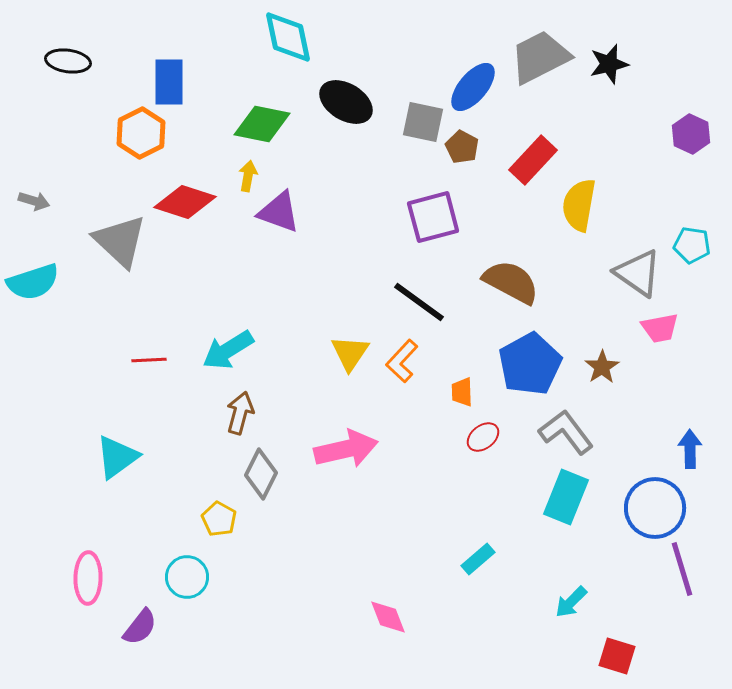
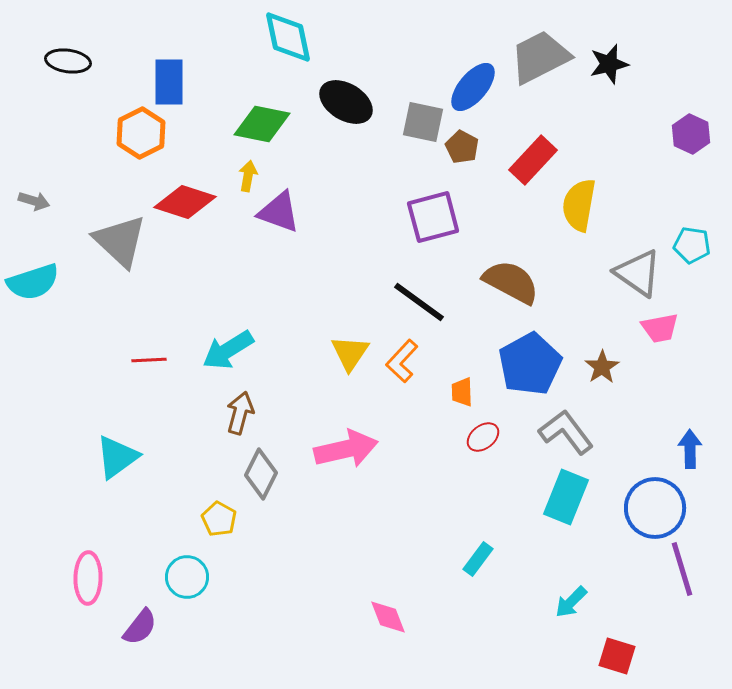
cyan rectangle at (478, 559): rotated 12 degrees counterclockwise
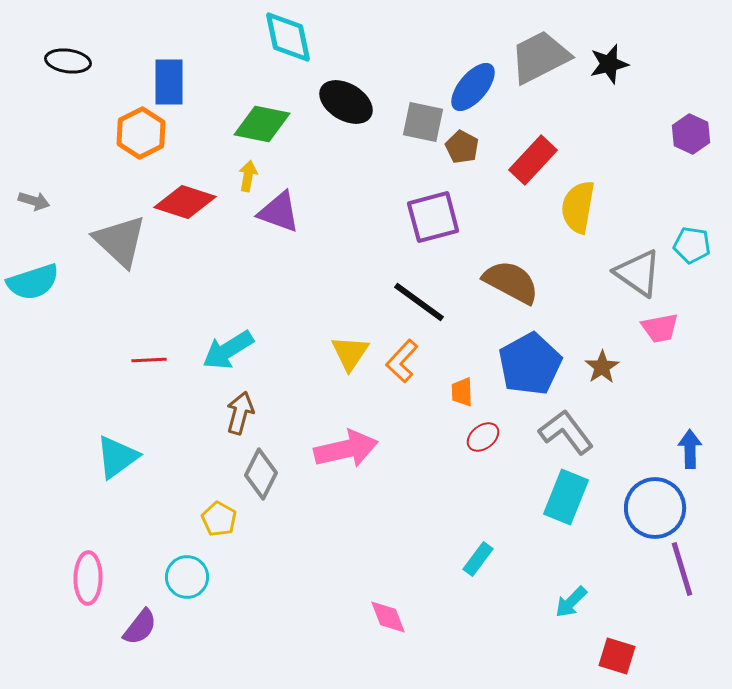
yellow semicircle at (579, 205): moved 1 px left, 2 px down
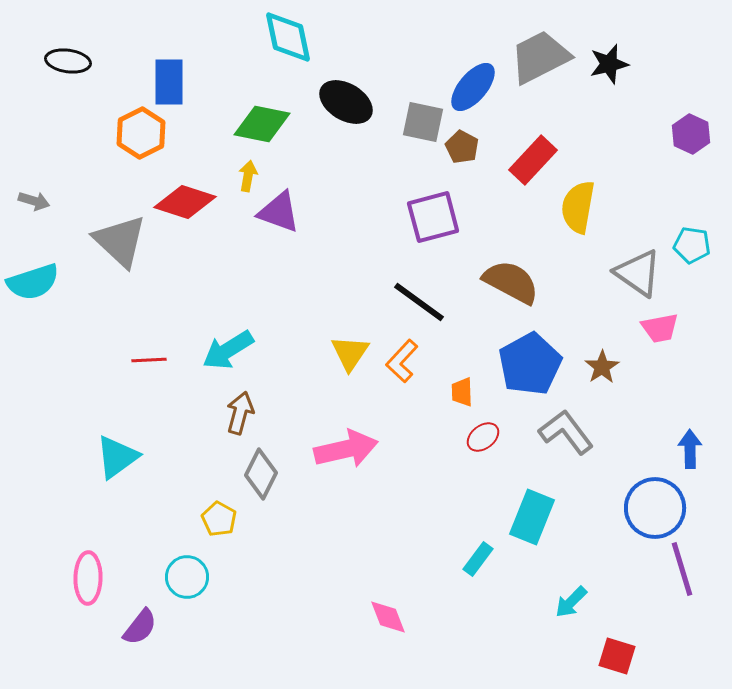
cyan rectangle at (566, 497): moved 34 px left, 20 px down
